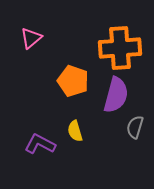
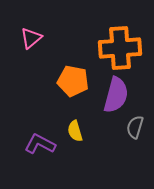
orange pentagon: rotated 8 degrees counterclockwise
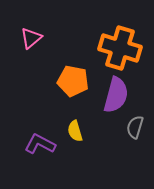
orange cross: rotated 21 degrees clockwise
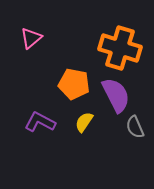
orange pentagon: moved 1 px right, 3 px down
purple semicircle: rotated 42 degrees counterclockwise
gray semicircle: rotated 40 degrees counterclockwise
yellow semicircle: moved 9 px right, 9 px up; rotated 50 degrees clockwise
purple L-shape: moved 22 px up
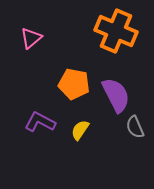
orange cross: moved 4 px left, 17 px up; rotated 6 degrees clockwise
yellow semicircle: moved 4 px left, 8 px down
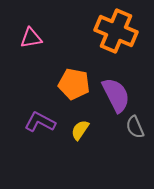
pink triangle: rotated 30 degrees clockwise
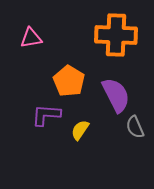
orange cross: moved 4 px down; rotated 21 degrees counterclockwise
orange pentagon: moved 5 px left, 3 px up; rotated 20 degrees clockwise
purple L-shape: moved 6 px right, 7 px up; rotated 24 degrees counterclockwise
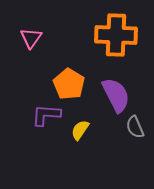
pink triangle: rotated 45 degrees counterclockwise
orange pentagon: moved 3 px down
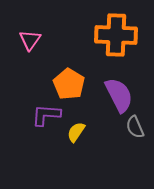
pink triangle: moved 1 px left, 2 px down
purple semicircle: moved 3 px right
yellow semicircle: moved 4 px left, 2 px down
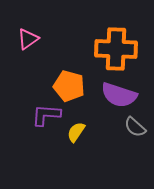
orange cross: moved 14 px down
pink triangle: moved 2 px left, 1 px up; rotated 20 degrees clockwise
orange pentagon: moved 2 px down; rotated 16 degrees counterclockwise
purple semicircle: rotated 135 degrees clockwise
gray semicircle: rotated 25 degrees counterclockwise
